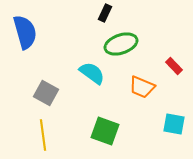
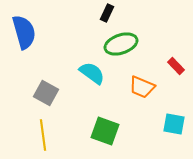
black rectangle: moved 2 px right
blue semicircle: moved 1 px left
red rectangle: moved 2 px right
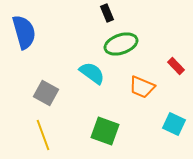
black rectangle: rotated 48 degrees counterclockwise
cyan square: rotated 15 degrees clockwise
yellow line: rotated 12 degrees counterclockwise
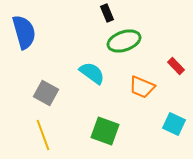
green ellipse: moved 3 px right, 3 px up
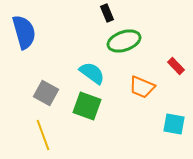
cyan square: rotated 15 degrees counterclockwise
green square: moved 18 px left, 25 px up
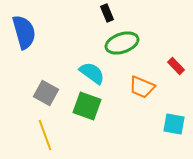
green ellipse: moved 2 px left, 2 px down
yellow line: moved 2 px right
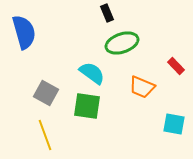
green square: rotated 12 degrees counterclockwise
